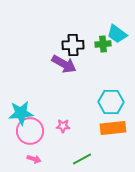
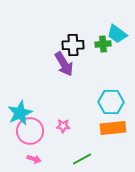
purple arrow: rotated 30 degrees clockwise
cyan star: moved 1 px left; rotated 20 degrees counterclockwise
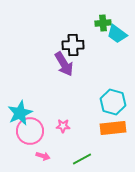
green cross: moved 21 px up
cyan hexagon: moved 2 px right; rotated 15 degrees clockwise
pink arrow: moved 9 px right, 3 px up
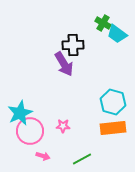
green cross: rotated 35 degrees clockwise
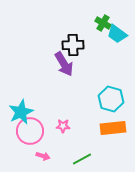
cyan hexagon: moved 2 px left, 3 px up
cyan star: moved 1 px right, 1 px up
